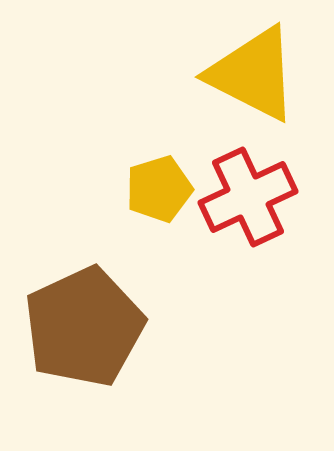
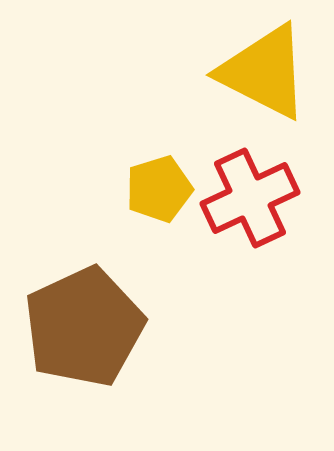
yellow triangle: moved 11 px right, 2 px up
red cross: moved 2 px right, 1 px down
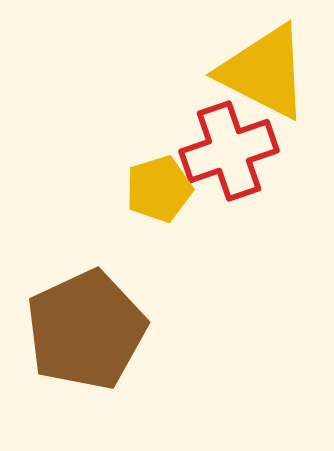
red cross: moved 21 px left, 47 px up; rotated 6 degrees clockwise
brown pentagon: moved 2 px right, 3 px down
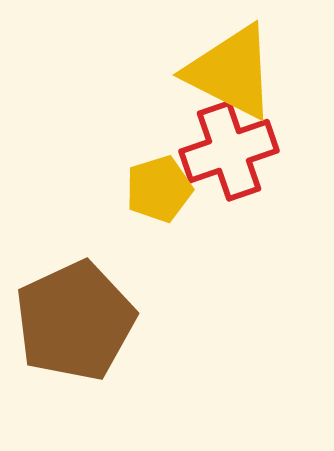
yellow triangle: moved 33 px left
brown pentagon: moved 11 px left, 9 px up
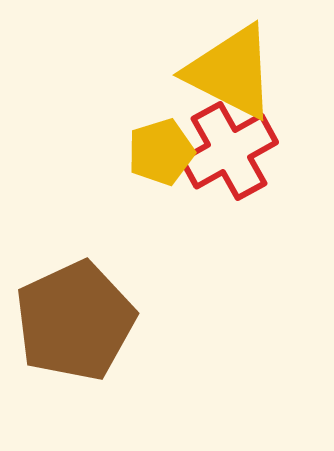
red cross: rotated 10 degrees counterclockwise
yellow pentagon: moved 2 px right, 37 px up
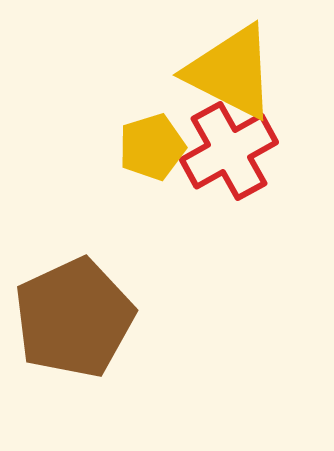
yellow pentagon: moved 9 px left, 5 px up
brown pentagon: moved 1 px left, 3 px up
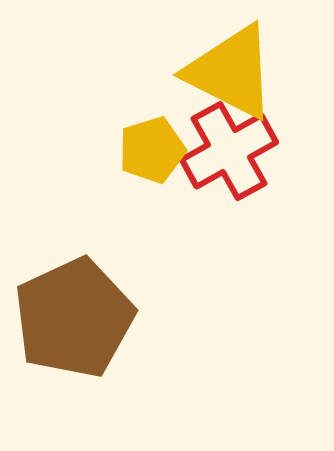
yellow pentagon: moved 3 px down
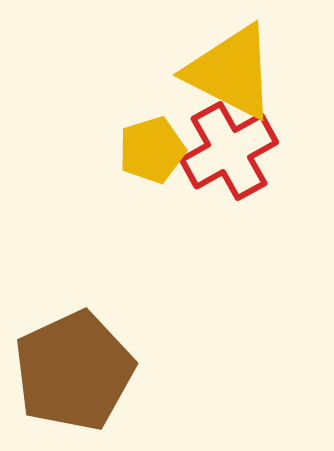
brown pentagon: moved 53 px down
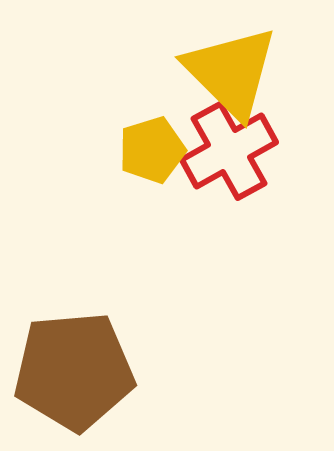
yellow triangle: rotated 18 degrees clockwise
brown pentagon: rotated 20 degrees clockwise
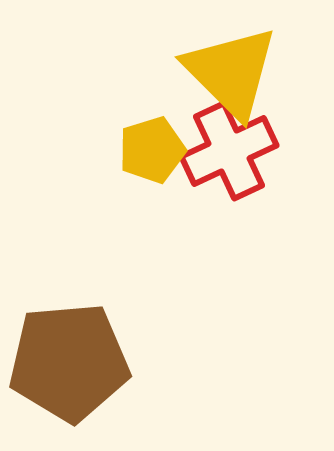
red cross: rotated 4 degrees clockwise
brown pentagon: moved 5 px left, 9 px up
